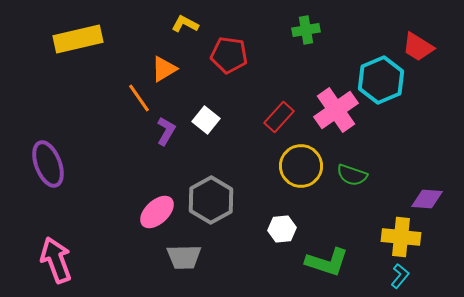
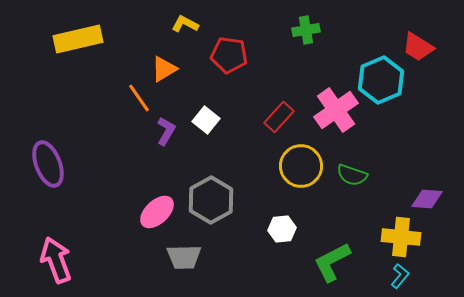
green L-shape: moved 5 px right; rotated 135 degrees clockwise
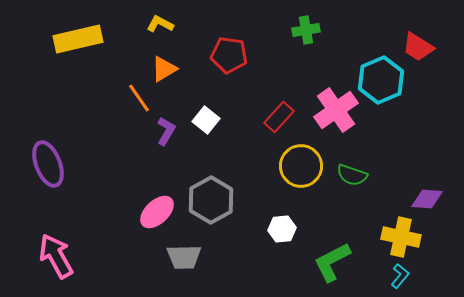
yellow L-shape: moved 25 px left
yellow cross: rotated 6 degrees clockwise
pink arrow: moved 4 px up; rotated 9 degrees counterclockwise
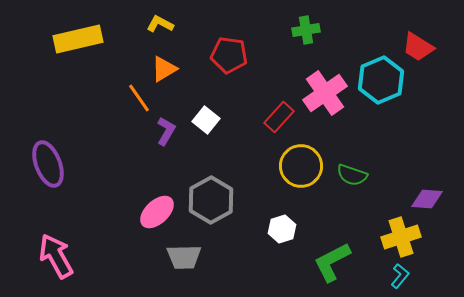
pink cross: moved 11 px left, 17 px up
white hexagon: rotated 12 degrees counterclockwise
yellow cross: rotated 30 degrees counterclockwise
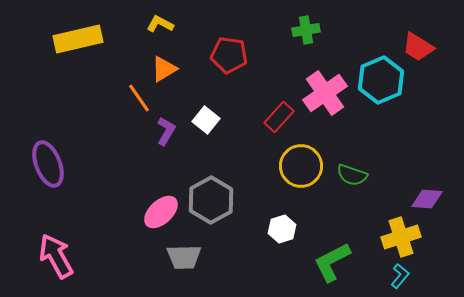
pink ellipse: moved 4 px right
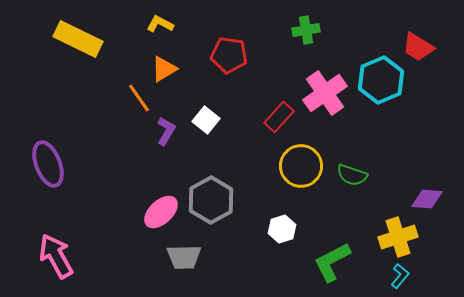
yellow rectangle: rotated 39 degrees clockwise
yellow cross: moved 3 px left
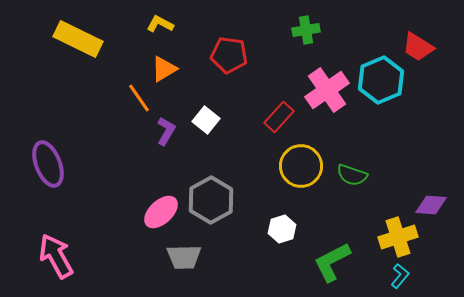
pink cross: moved 2 px right, 3 px up
purple diamond: moved 4 px right, 6 px down
